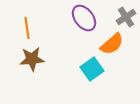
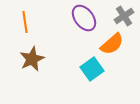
gray cross: moved 2 px left, 1 px up
orange line: moved 2 px left, 6 px up
brown star: rotated 20 degrees counterclockwise
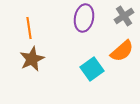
purple ellipse: rotated 48 degrees clockwise
orange line: moved 4 px right, 6 px down
orange semicircle: moved 10 px right, 7 px down
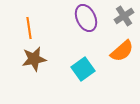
purple ellipse: moved 2 px right; rotated 36 degrees counterclockwise
brown star: moved 2 px right; rotated 15 degrees clockwise
cyan square: moved 9 px left
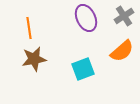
cyan square: rotated 15 degrees clockwise
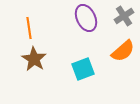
orange semicircle: moved 1 px right
brown star: rotated 30 degrees counterclockwise
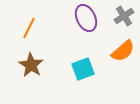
orange line: rotated 35 degrees clockwise
brown star: moved 3 px left, 6 px down
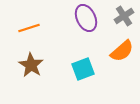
orange line: rotated 45 degrees clockwise
orange semicircle: moved 1 px left
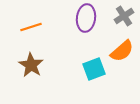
purple ellipse: rotated 32 degrees clockwise
orange line: moved 2 px right, 1 px up
cyan square: moved 11 px right
